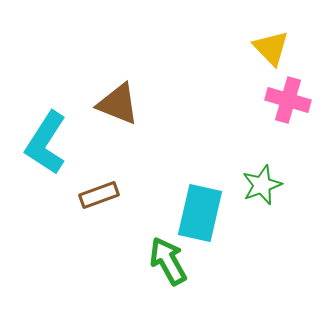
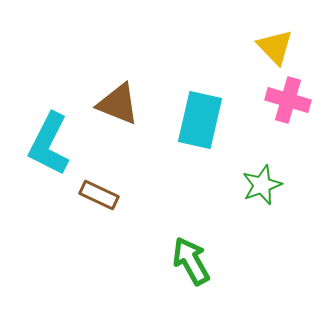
yellow triangle: moved 4 px right, 1 px up
cyan L-shape: moved 3 px right, 1 px down; rotated 6 degrees counterclockwise
brown rectangle: rotated 45 degrees clockwise
cyan rectangle: moved 93 px up
green arrow: moved 23 px right
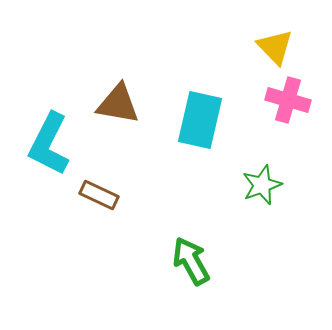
brown triangle: rotated 12 degrees counterclockwise
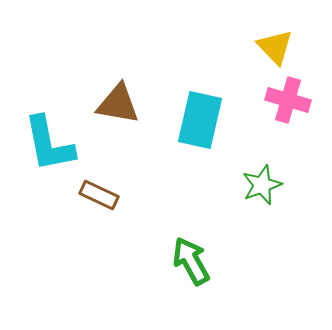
cyan L-shape: rotated 38 degrees counterclockwise
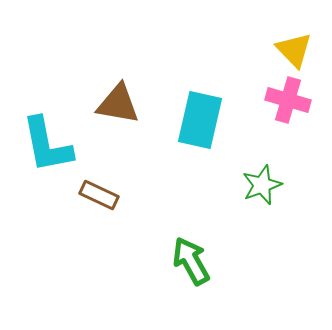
yellow triangle: moved 19 px right, 3 px down
cyan L-shape: moved 2 px left, 1 px down
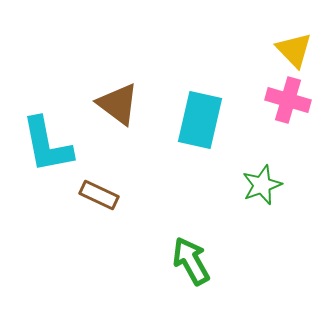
brown triangle: rotated 27 degrees clockwise
